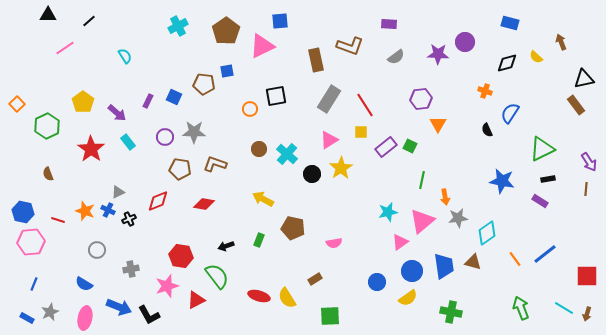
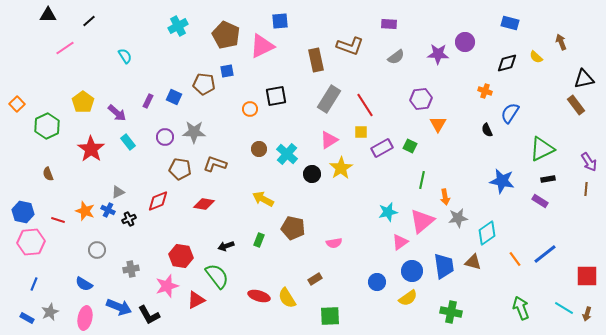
brown pentagon at (226, 31): moved 4 px down; rotated 12 degrees counterclockwise
purple rectangle at (386, 147): moved 4 px left, 1 px down; rotated 10 degrees clockwise
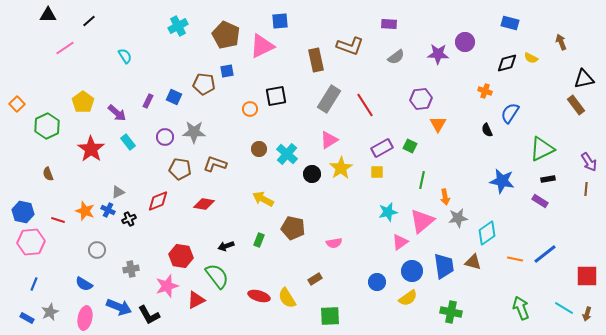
yellow semicircle at (536, 57): moved 5 px left, 1 px down; rotated 16 degrees counterclockwise
yellow square at (361, 132): moved 16 px right, 40 px down
orange line at (515, 259): rotated 42 degrees counterclockwise
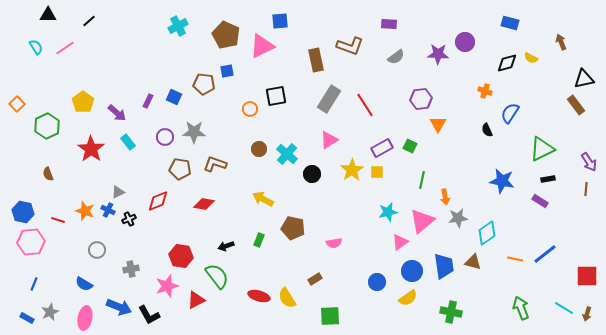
cyan semicircle at (125, 56): moved 89 px left, 9 px up
yellow star at (341, 168): moved 11 px right, 2 px down
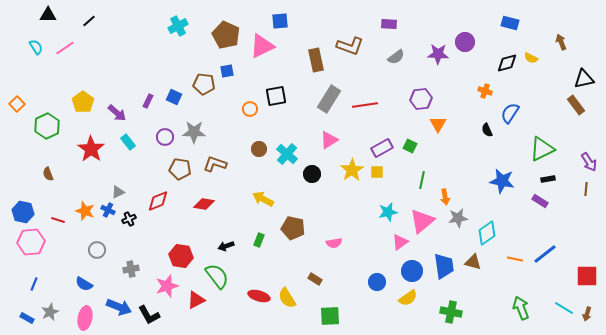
red line at (365, 105): rotated 65 degrees counterclockwise
brown rectangle at (315, 279): rotated 64 degrees clockwise
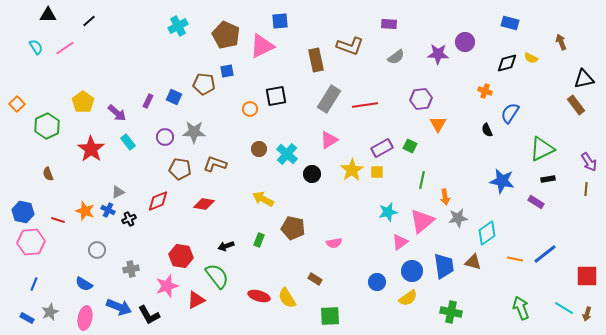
purple rectangle at (540, 201): moved 4 px left, 1 px down
